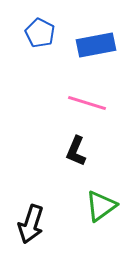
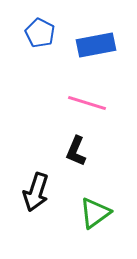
green triangle: moved 6 px left, 7 px down
black arrow: moved 5 px right, 32 px up
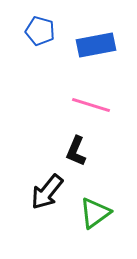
blue pentagon: moved 2 px up; rotated 12 degrees counterclockwise
pink line: moved 4 px right, 2 px down
black arrow: moved 11 px right; rotated 21 degrees clockwise
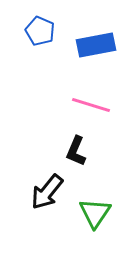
blue pentagon: rotated 8 degrees clockwise
green triangle: rotated 20 degrees counterclockwise
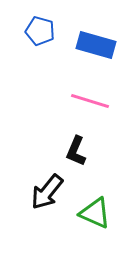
blue pentagon: rotated 8 degrees counterclockwise
blue rectangle: rotated 27 degrees clockwise
pink line: moved 1 px left, 4 px up
green triangle: rotated 40 degrees counterclockwise
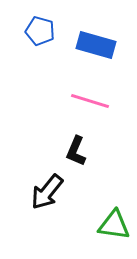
green triangle: moved 19 px right, 12 px down; rotated 16 degrees counterclockwise
